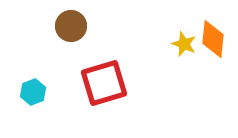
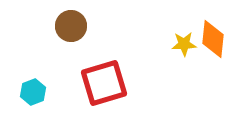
yellow star: rotated 25 degrees counterclockwise
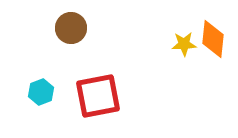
brown circle: moved 2 px down
red square: moved 6 px left, 13 px down; rotated 6 degrees clockwise
cyan hexagon: moved 8 px right
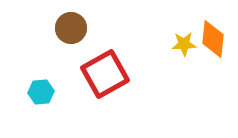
cyan hexagon: rotated 15 degrees clockwise
red square: moved 7 px right, 22 px up; rotated 18 degrees counterclockwise
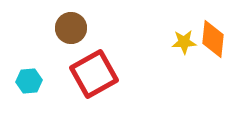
yellow star: moved 2 px up
red square: moved 11 px left
cyan hexagon: moved 12 px left, 11 px up
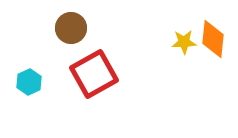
cyan hexagon: moved 1 px down; rotated 20 degrees counterclockwise
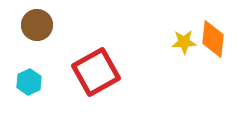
brown circle: moved 34 px left, 3 px up
red square: moved 2 px right, 2 px up
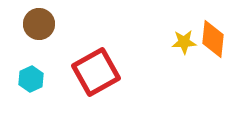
brown circle: moved 2 px right, 1 px up
cyan hexagon: moved 2 px right, 3 px up
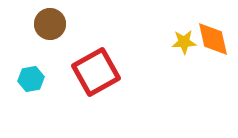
brown circle: moved 11 px right
orange diamond: rotated 18 degrees counterclockwise
cyan hexagon: rotated 15 degrees clockwise
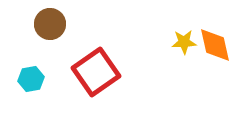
orange diamond: moved 2 px right, 6 px down
red square: rotated 6 degrees counterclockwise
